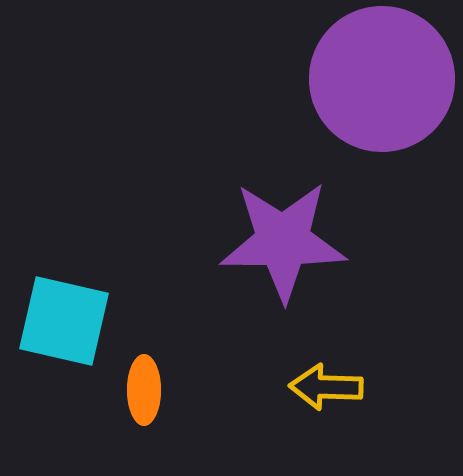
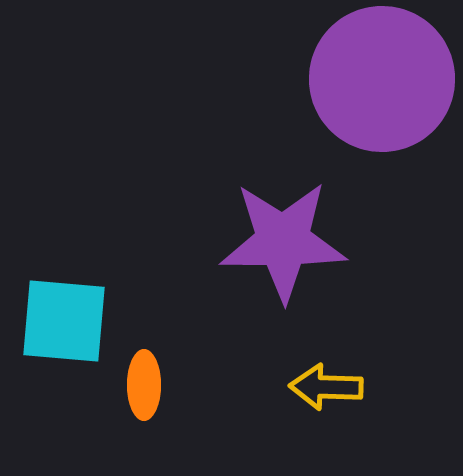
cyan square: rotated 8 degrees counterclockwise
orange ellipse: moved 5 px up
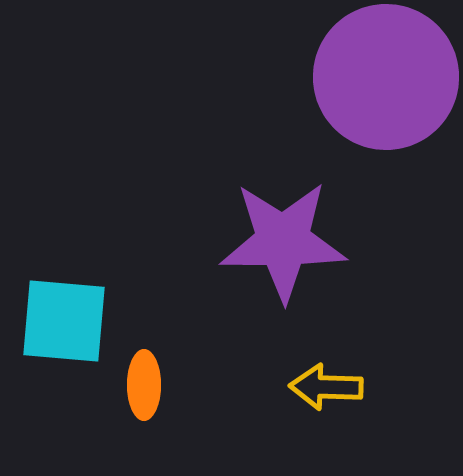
purple circle: moved 4 px right, 2 px up
